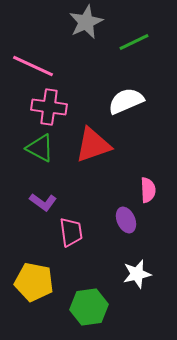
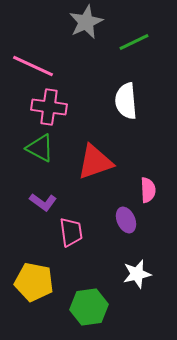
white semicircle: rotated 72 degrees counterclockwise
red triangle: moved 2 px right, 17 px down
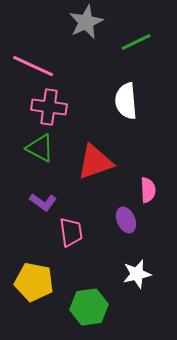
green line: moved 2 px right
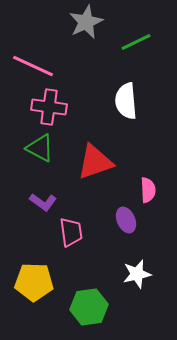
yellow pentagon: rotated 9 degrees counterclockwise
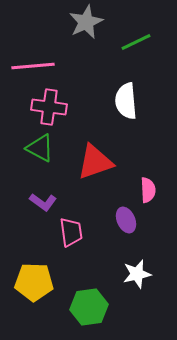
pink line: rotated 30 degrees counterclockwise
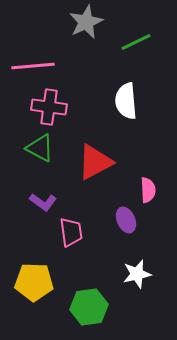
red triangle: rotated 9 degrees counterclockwise
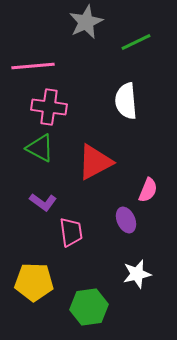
pink semicircle: rotated 25 degrees clockwise
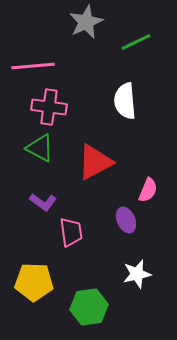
white semicircle: moved 1 px left
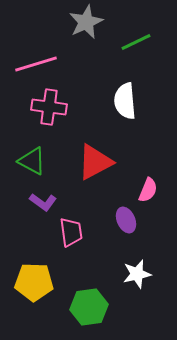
pink line: moved 3 px right, 2 px up; rotated 12 degrees counterclockwise
green triangle: moved 8 px left, 13 px down
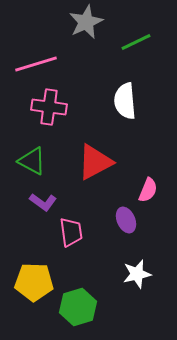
green hexagon: moved 11 px left; rotated 9 degrees counterclockwise
